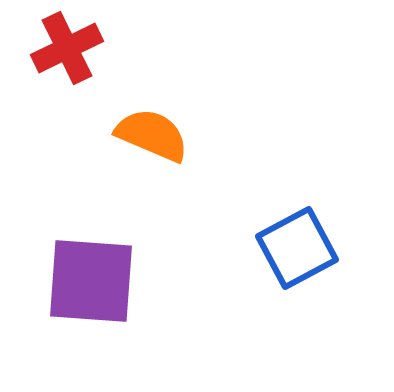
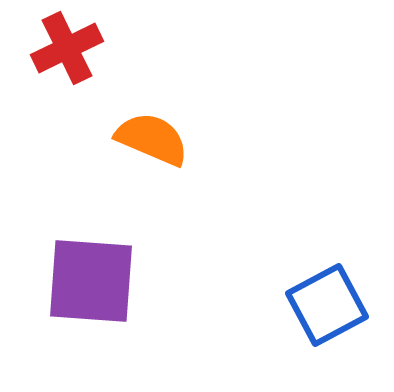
orange semicircle: moved 4 px down
blue square: moved 30 px right, 57 px down
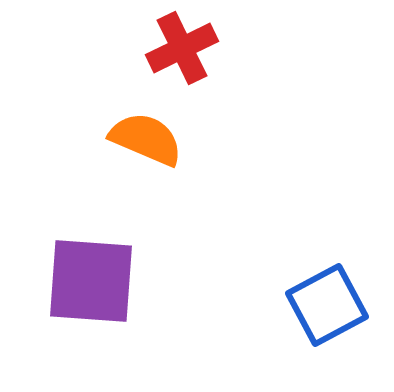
red cross: moved 115 px right
orange semicircle: moved 6 px left
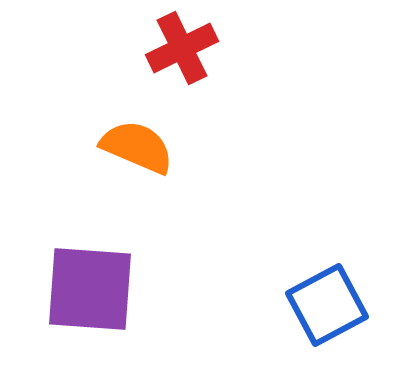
orange semicircle: moved 9 px left, 8 px down
purple square: moved 1 px left, 8 px down
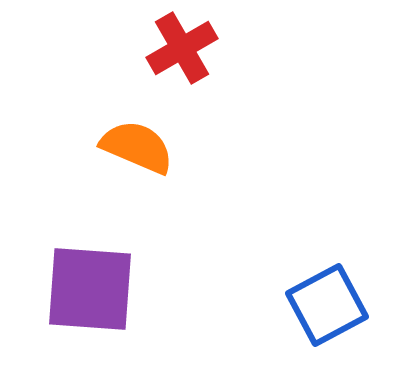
red cross: rotated 4 degrees counterclockwise
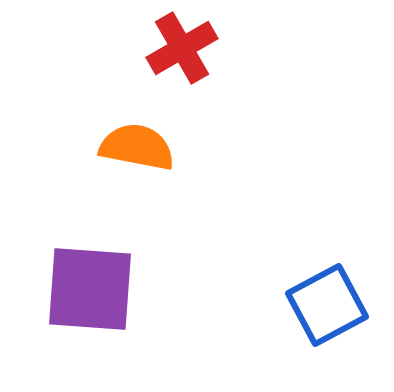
orange semicircle: rotated 12 degrees counterclockwise
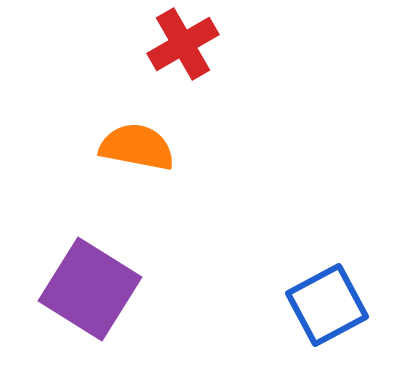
red cross: moved 1 px right, 4 px up
purple square: rotated 28 degrees clockwise
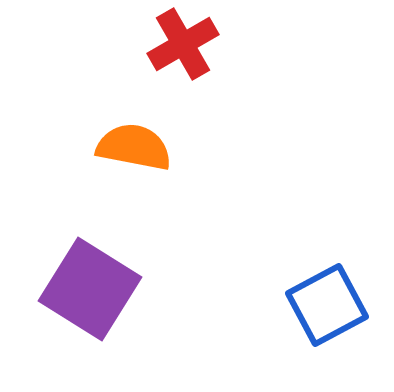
orange semicircle: moved 3 px left
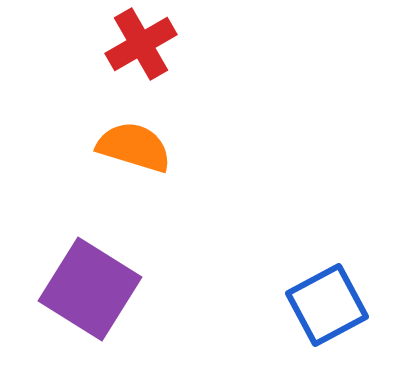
red cross: moved 42 px left
orange semicircle: rotated 6 degrees clockwise
